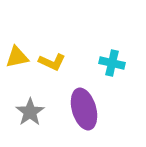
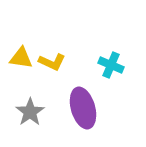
yellow triangle: moved 4 px right, 1 px down; rotated 20 degrees clockwise
cyan cross: moved 1 px left, 2 px down; rotated 10 degrees clockwise
purple ellipse: moved 1 px left, 1 px up
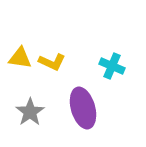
yellow triangle: moved 1 px left
cyan cross: moved 1 px right, 1 px down
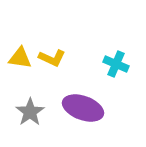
yellow L-shape: moved 4 px up
cyan cross: moved 4 px right, 2 px up
purple ellipse: rotated 54 degrees counterclockwise
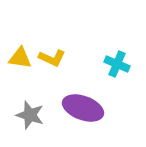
cyan cross: moved 1 px right
gray star: moved 3 px down; rotated 20 degrees counterclockwise
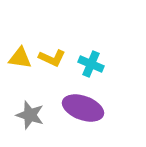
cyan cross: moved 26 px left
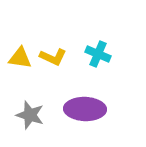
yellow L-shape: moved 1 px right, 1 px up
cyan cross: moved 7 px right, 10 px up
purple ellipse: moved 2 px right, 1 px down; rotated 18 degrees counterclockwise
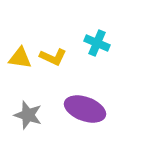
cyan cross: moved 1 px left, 11 px up
purple ellipse: rotated 18 degrees clockwise
gray star: moved 2 px left
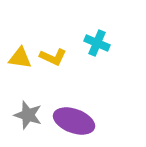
purple ellipse: moved 11 px left, 12 px down
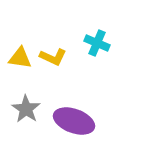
gray star: moved 2 px left, 6 px up; rotated 16 degrees clockwise
